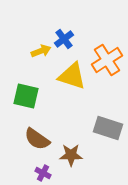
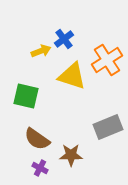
gray rectangle: moved 1 px up; rotated 40 degrees counterclockwise
purple cross: moved 3 px left, 5 px up
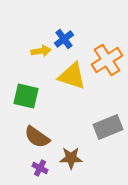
yellow arrow: rotated 12 degrees clockwise
brown semicircle: moved 2 px up
brown star: moved 3 px down
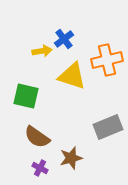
yellow arrow: moved 1 px right
orange cross: rotated 20 degrees clockwise
brown star: rotated 15 degrees counterclockwise
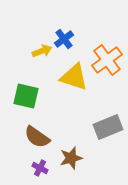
yellow arrow: rotated 12 degrees counterclockwise
orange cross: rotated 24 degrees counterclockwise
yellow triangle: moved 2 px right, 1 px down
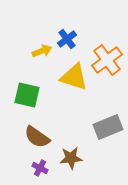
blue cross: moved 3 px right
green square: moved 1 px right, 1 px up
brown star: rotated 10 degrees clockwise
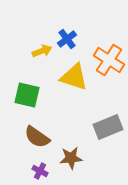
orange cross: moved 2 px right; rotated 20 degrees counterclockwise
purple cross: moved 3 px down
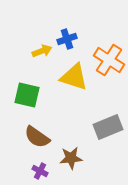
blue cross: rotated 18 degrees clockwise
